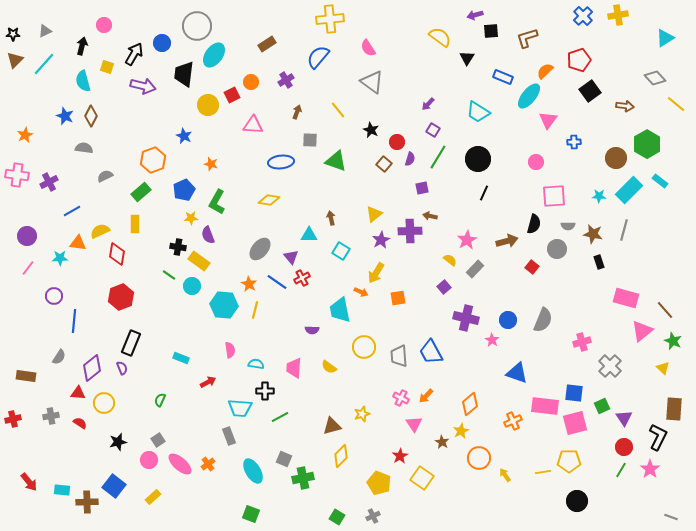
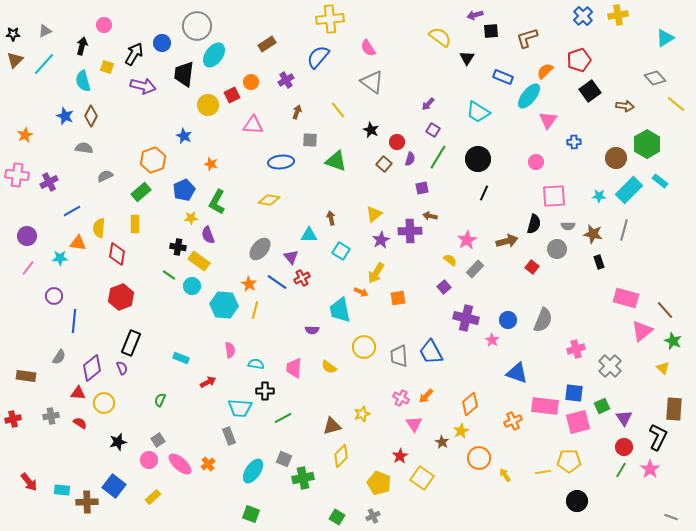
yellow semicircle at (100, 231): moved 1 px left, 3 px up; rotated 60 degrees counterclockwise
pink cross at (582, 342): moved 6 px left, 7 px down
green line at (280, 417): moved 3 px right, 1 px down
pink square at (575, 423): moved 3 px right, 1 px up
cyan ellipse at (253, 471): rotated 65 degrees clockwise
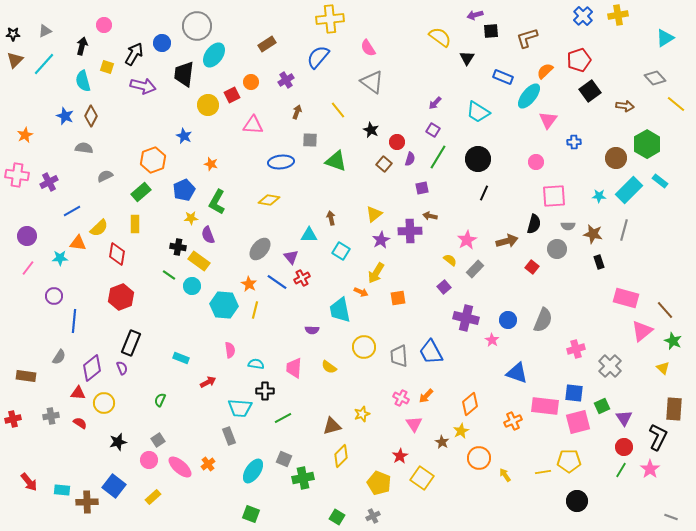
purple arrow at (428, 104): moved 7 px right, 1 px up
yellow semicircle at (99, 228): rotated 138 degrees counterclockwise
pink ellipse at (180, 464): moved 3 px down
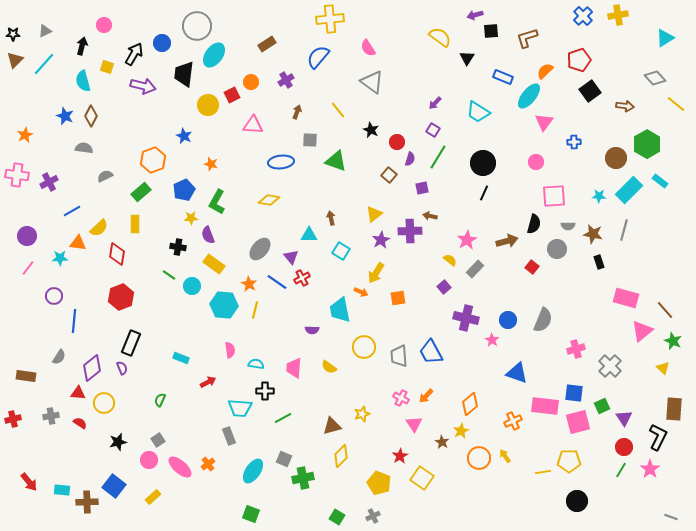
pink triangle at (548, 120): moved 4 px left, 2 px down
black circle at (478, 159): moved 5 px right, 4 px down
brown square at (384, 164): moved 5 px right, 11 px down
yellow rectangle at (199, 261): moved 15 px right, 3 px down
yellow arrow at (505, 475): moved 19 px up
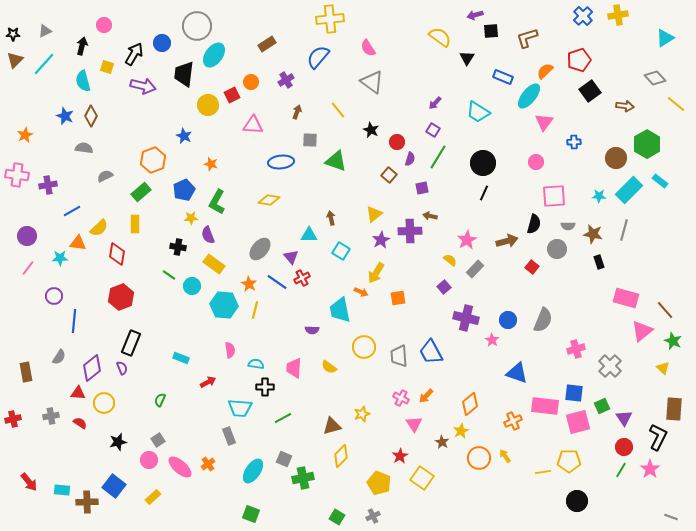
purple cross at (49, 182): moved 1 px left, 3 px down; rotated 18 degrees clockwise
brown rectangle at (26, 376): moved 4 px up; rotated 72 degrees clockwise
black cross at (265, 391): moved 4 px up
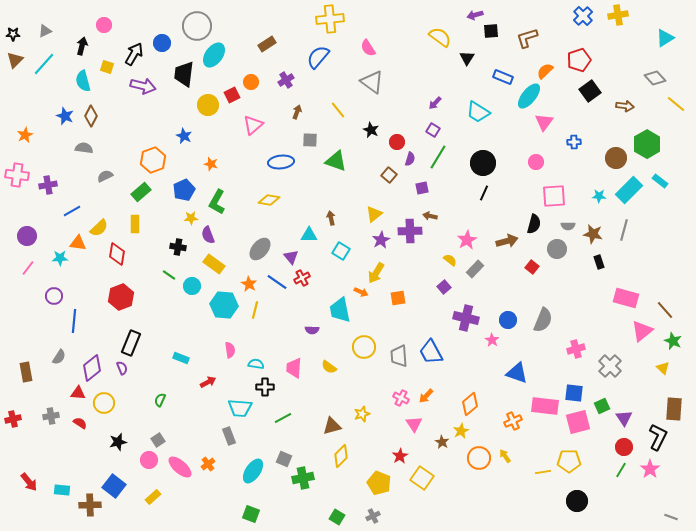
pink triangle at (253, 125): rotated 45 degrees counterclockwise
brown cross at (87, 502): moved 3 px right, 3 px down
